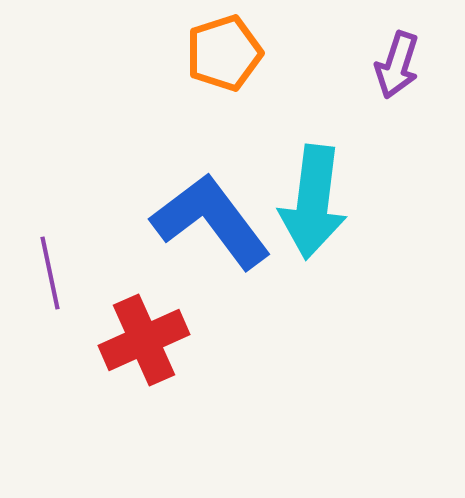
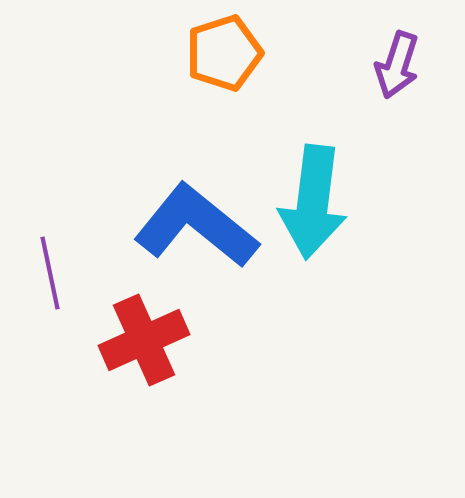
blue L-shape: moved 15 px left, 5 px down; rotated 14 degrees counterclockwise
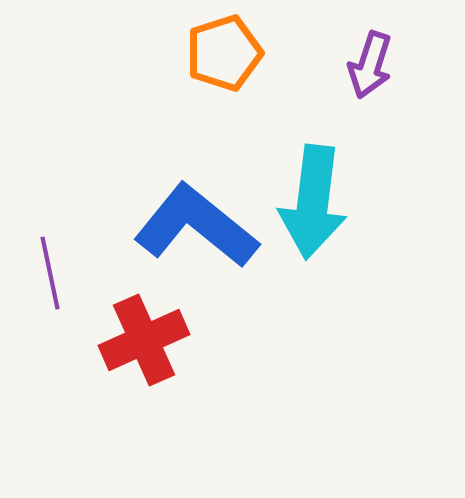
purple arrow: moved 27 px left
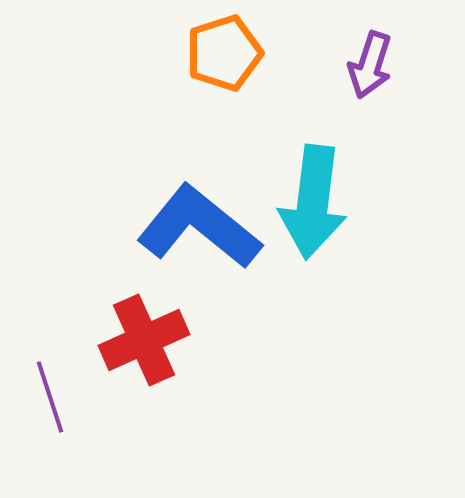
blue L-shape: moved 3 px right, 1 px down
purple line: moved 124 px down; rotated 6 degrees counterclockwise
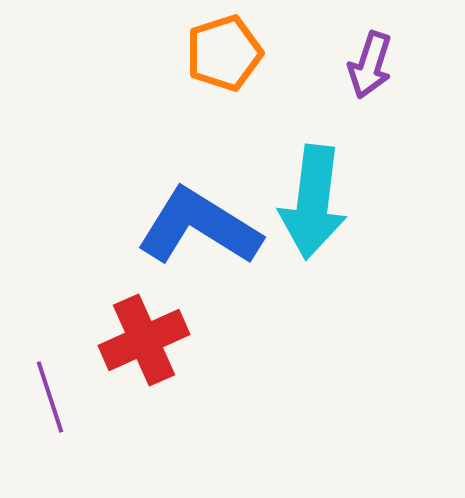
blue L-shape: rotated 7 degrees counterclockwise
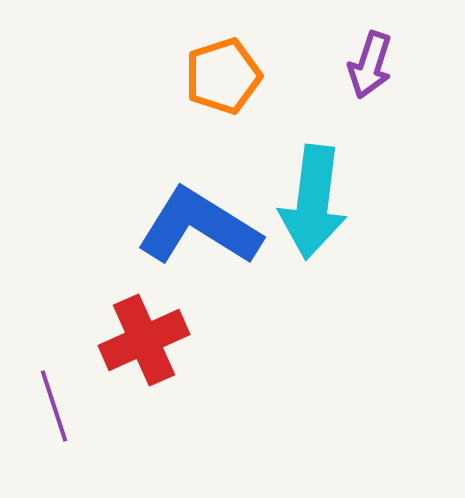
orange pentagon: moved 1 px left, 23 px down
purple line: moved 4 px right, 9 px down
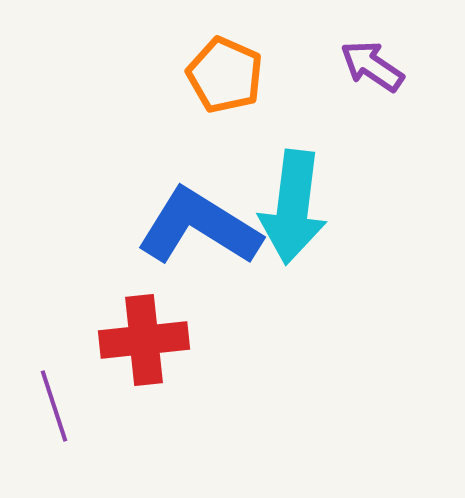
purple arrow: moved 2 px right, 1 px down; rotated 106 degrees clockwise
orange pentagon: moved 2 px right, 1 px up; rotated 30 degrees counterclockwise
cyan arrow: moved 20 px left, 5 px down
red cross: rotated 18 degrees clockwise
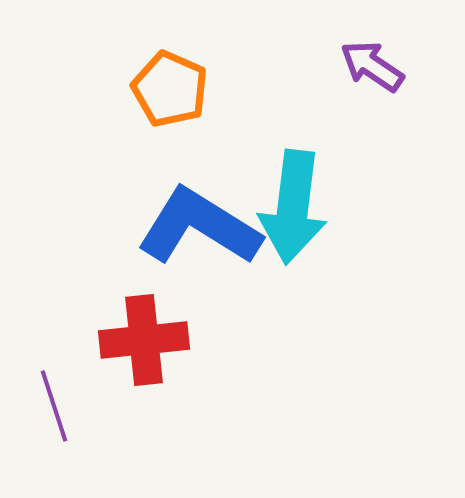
orange pentagon: moved 55 px left, 14 px down
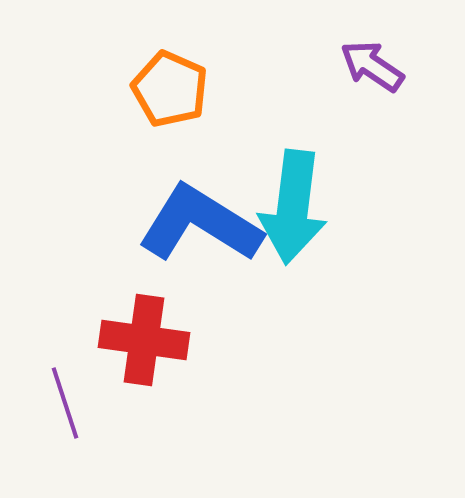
blue L-shape: moved 1 px right, 3 px up
red cross: rotated 14 degrees clockwise
purple line: moved 11 px right, 3 px up
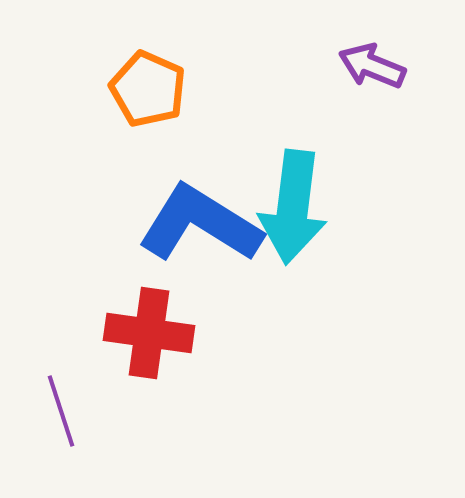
purple arrow: rotated 12 degrees counterclockwise
orange pentagon: moved 22 px left
red cross: moved 5 px right, 7 px up
purple line: moved 4 px left, 8 px down
